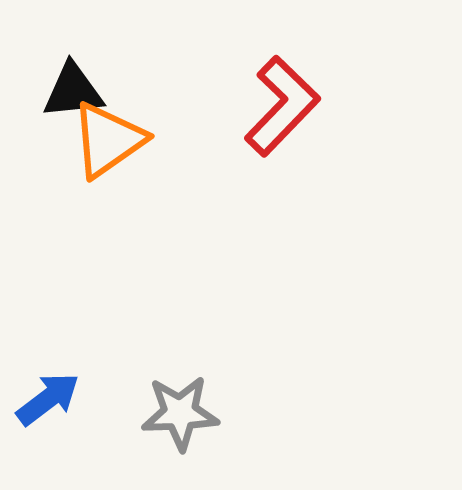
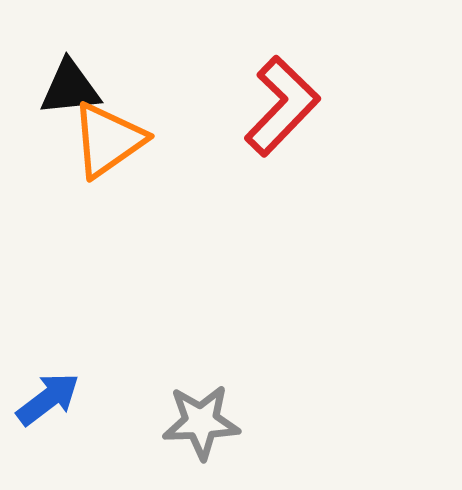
black triangle: moved 3 px left, 3 px up
gray star: moved 21 px right, 9 px down
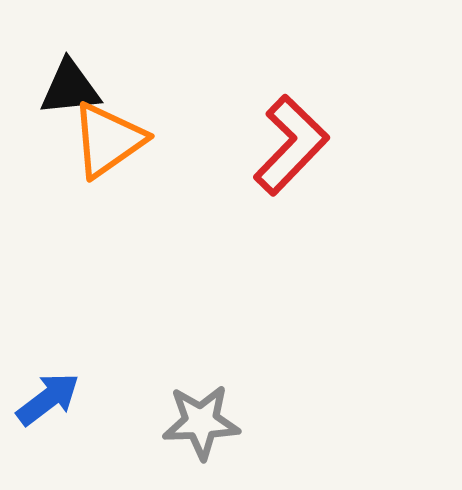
red L-shape: moved 9 px right, 39 px down
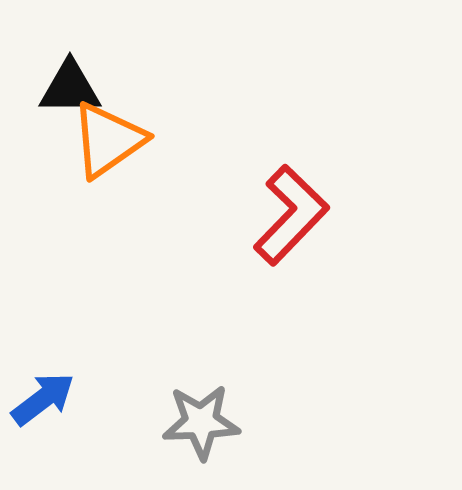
black triangle: rotated 6 degrees clockwise
red L-shape: moved 70 px down
blue arrow: moved 5 px left
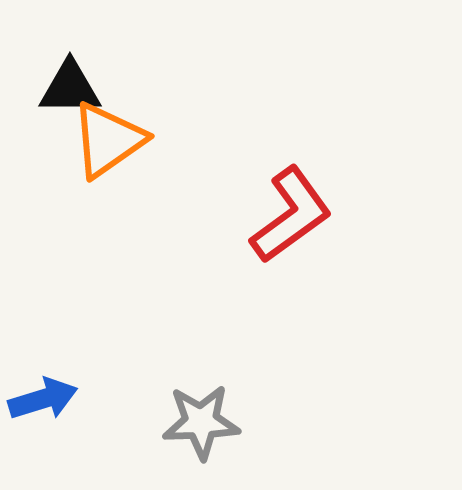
red L-shape: rotated 10 degrees clockwise
blue arrow: rotated 20 degrees clockwise
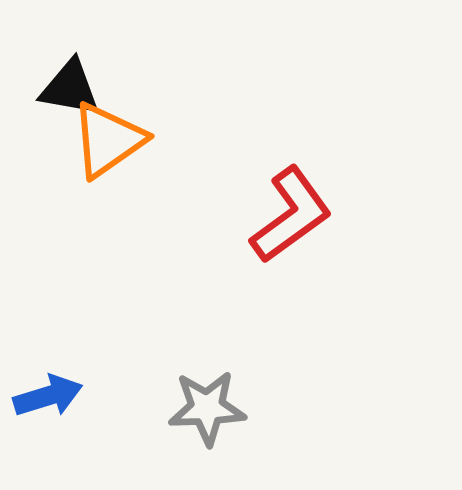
black triangle: rotated 10 degrees clockwise
blue arrow: moved 5 px right, 3 px up
gray star: moved 6 px right, 14 px up
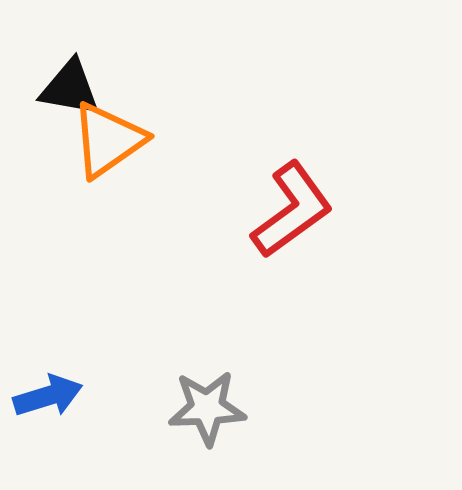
red L-shape: moved 1 px right, 5 px up
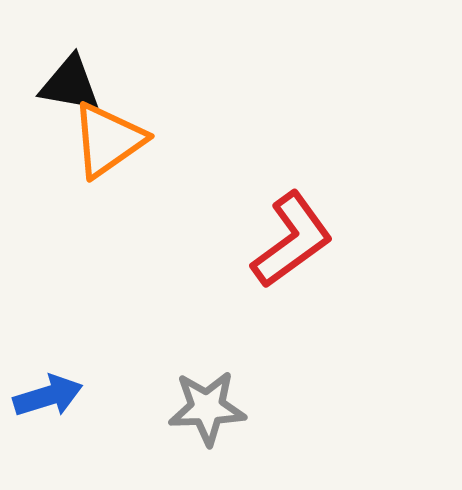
black triangle: moved 4 px up
red L-shape: moved 30 px down
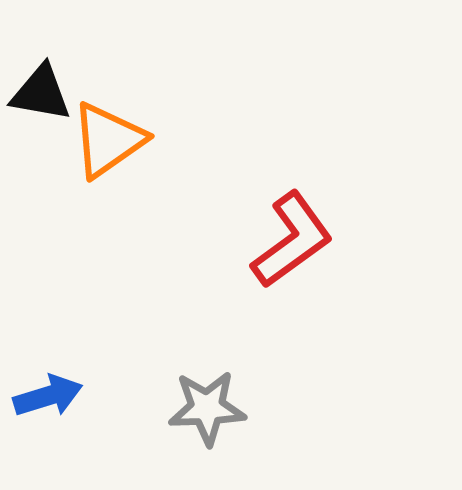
black triangle: moved 29 px left, 9 px down
